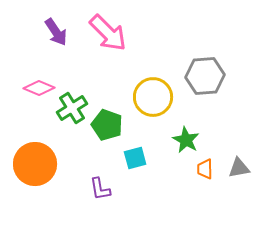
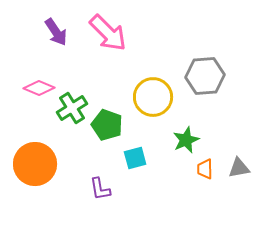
green star: rotated 20 degrees clockwise
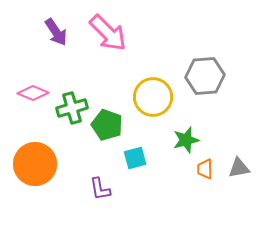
pink diamond: moved 6 px left, 5 px down
green cross: rotated 16 degrees clockwise
green star: rotated 8 degrees clockwise
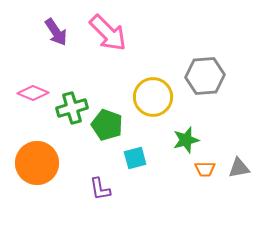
orange circle: moved 2 px right, 1 px up
orange trapezoid: rotated 90 degrees counterclockwise
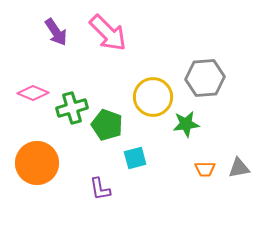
gray hexagon: moved 2 px down
green star: moved 16 px up; rotated 8 degrees clockwise
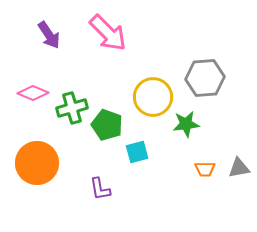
purple arrow: moved 7 px left, 3 px down
cyan square: moved 2 px right, 6 px up
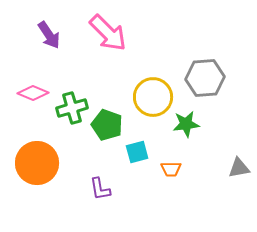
orange trapezoid: moved 34 px left
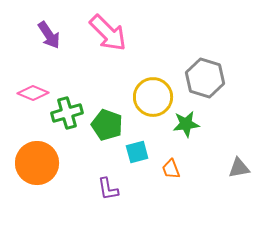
gray hexagon: rotated 21 degrees clockwise
green cross: moved 5 px left, 5 px down
orange trapezoid: rotated 70 degrees clockwise
purple L-shape: moved 8 px right
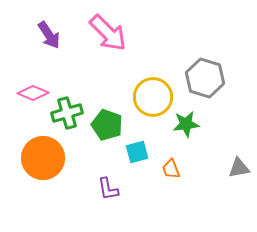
orange circle: moved 6 px right, 5 px up
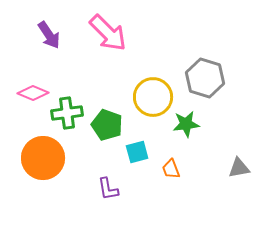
green cross: rotated 8 degrees clockwise
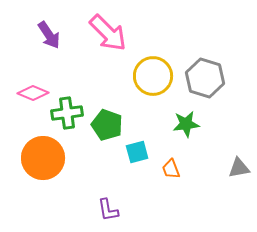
yellow circle: moved 21 px up
purple L-shape: moved 21 px down
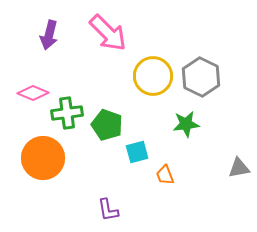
purple arrow: rotated 48 degrees clockwise
gray hexagon: moved 4 px left, 1 px up; rotated 9 degrees clockwise
orange trapezoid: moved 6 px left, 6 px down
